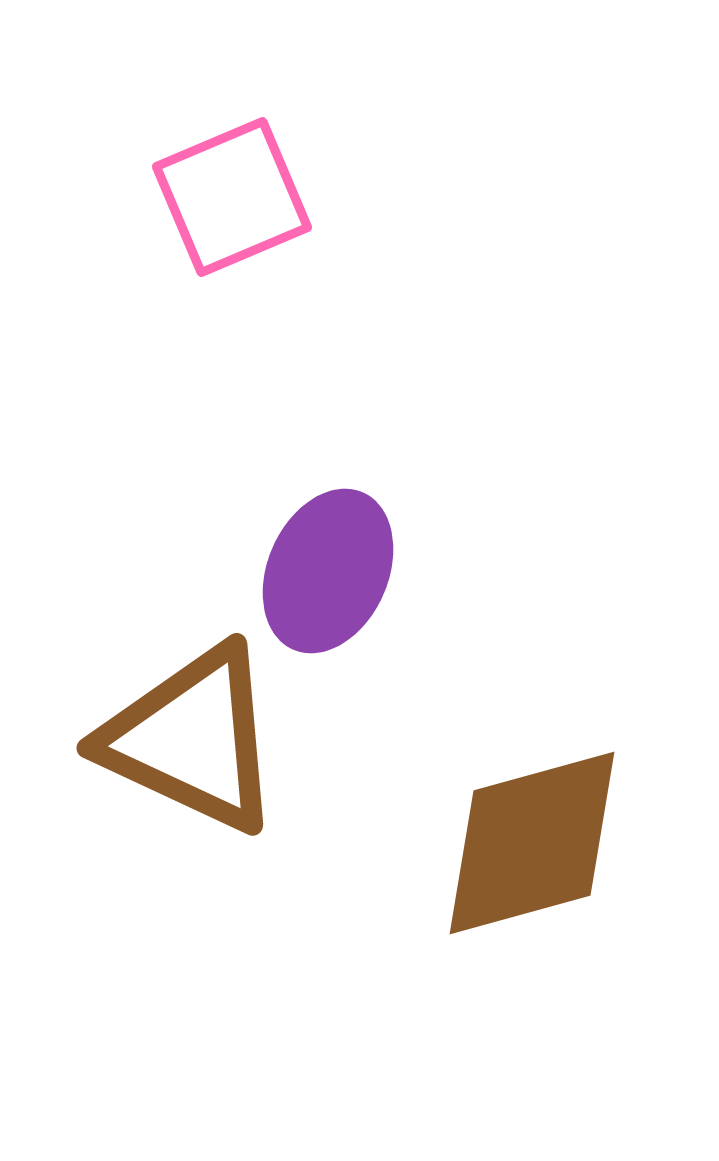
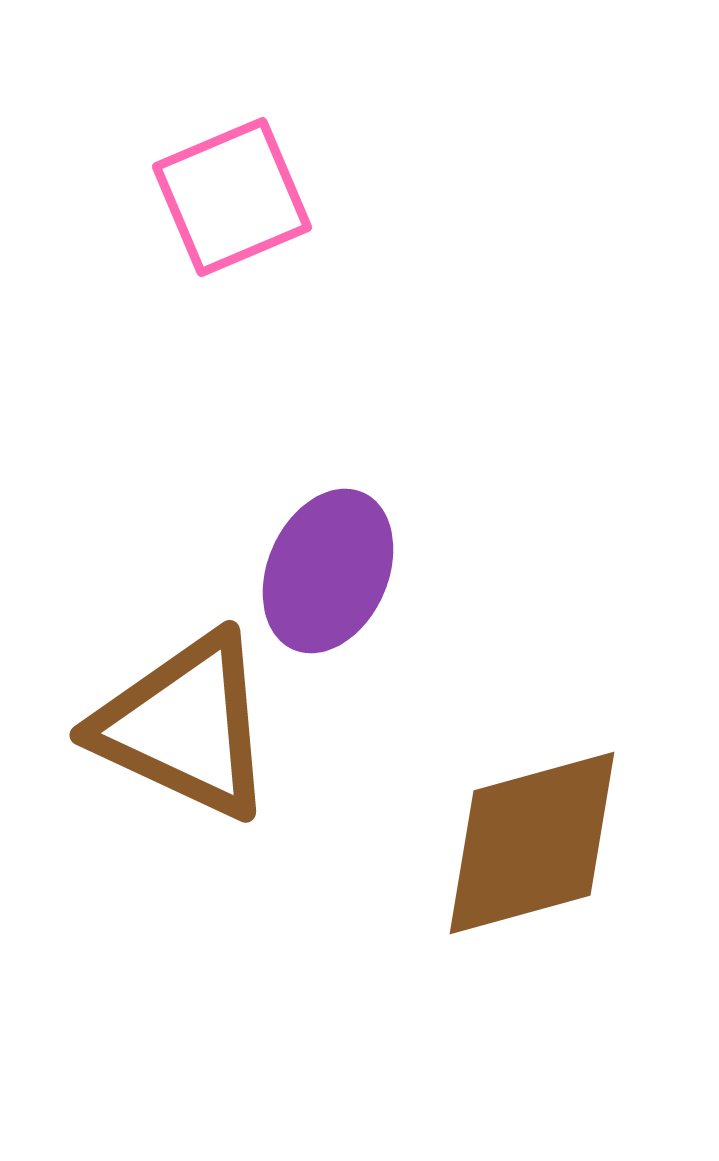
brown triangle: moved 7 px left, 13 px up
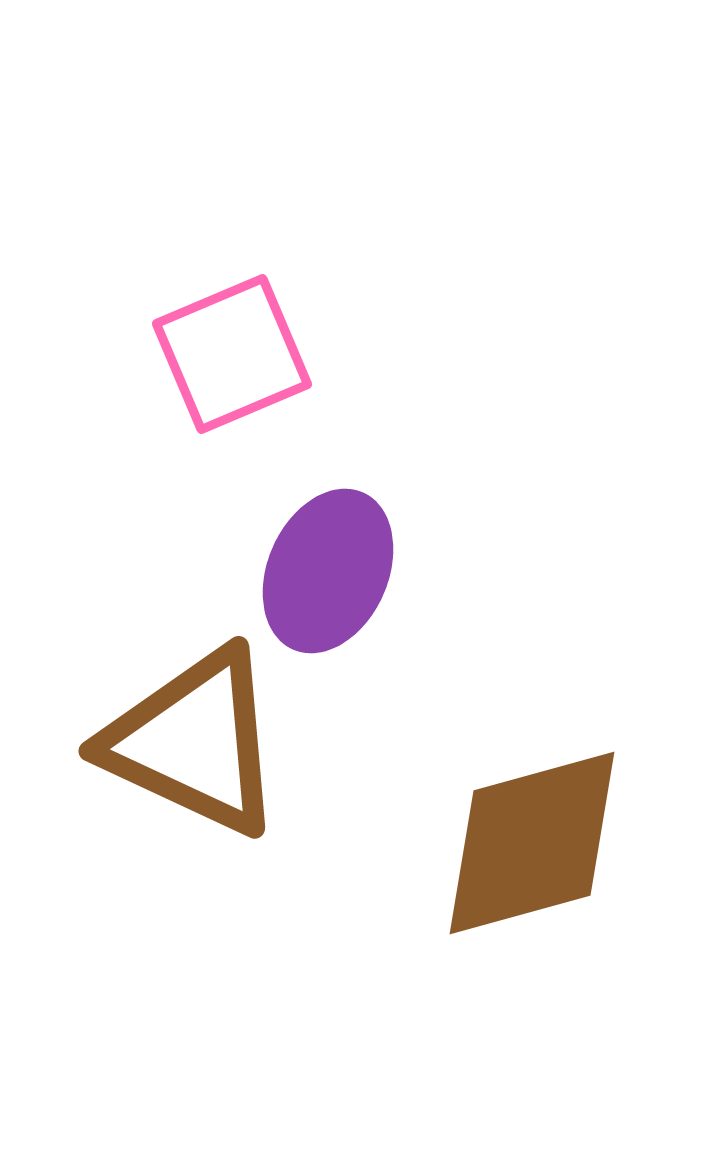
pink square: moved 157 px down
brown triangle: moved 9 px right, 16 px down
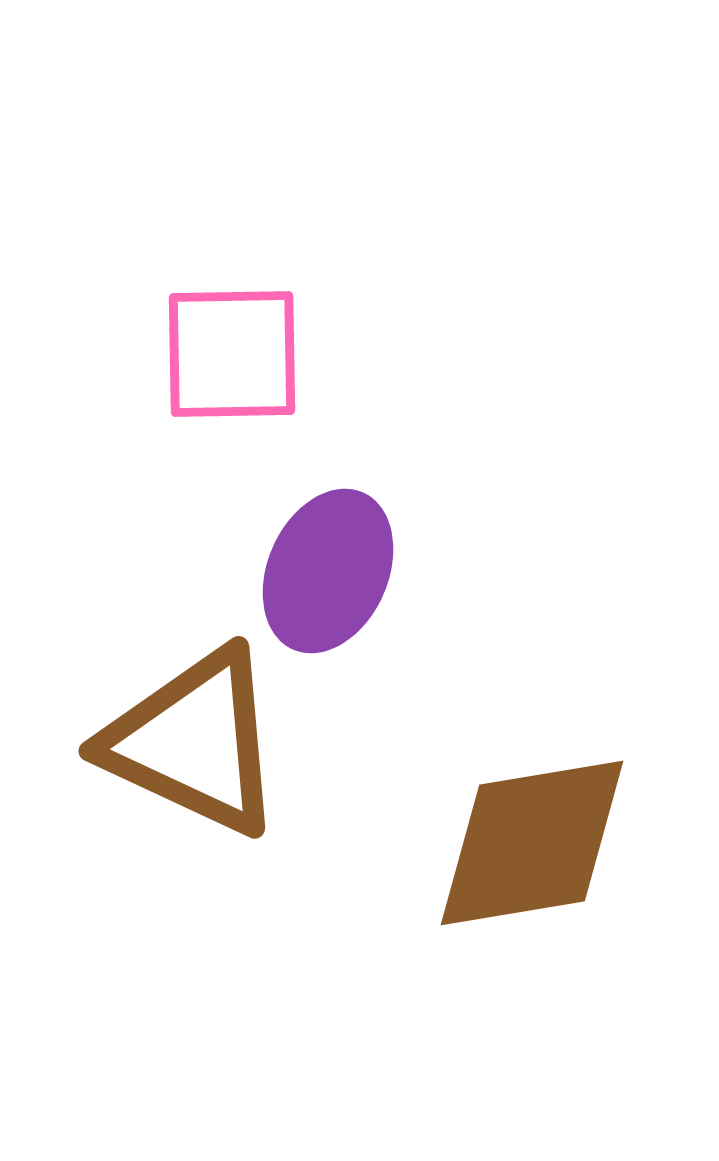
pink square: rotated 22 degrees clockwise
brown diamond: rotated 6 degrees clockwise
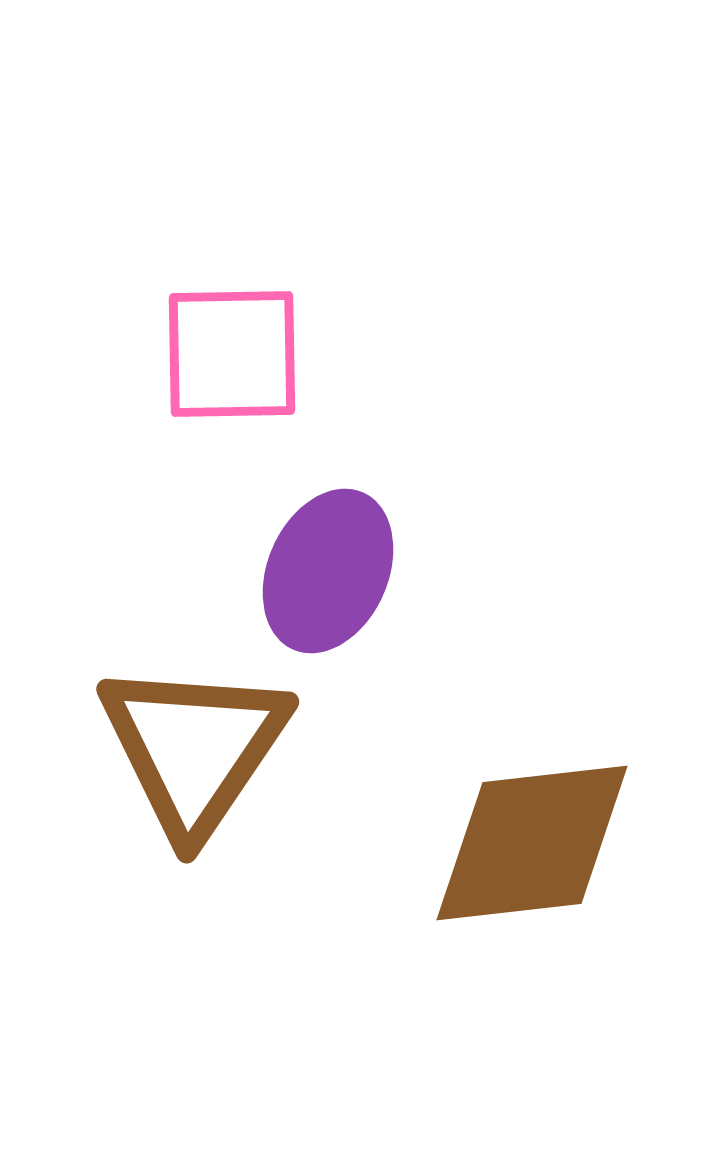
brown triangle: moved 6 px down; rotated 39 degrees clockwise
brown diamond: rotated 3 degrees clockwise
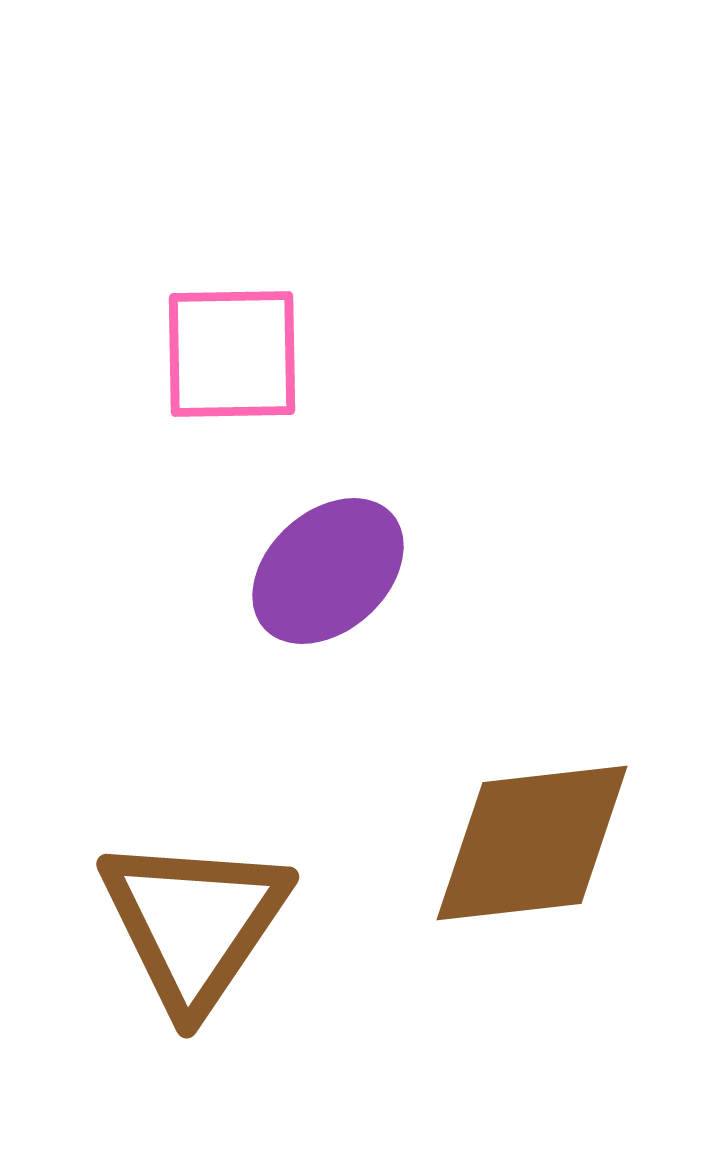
purple ellipse: rotated 24 degrees clockwise
brown triangle: moved 175 px down
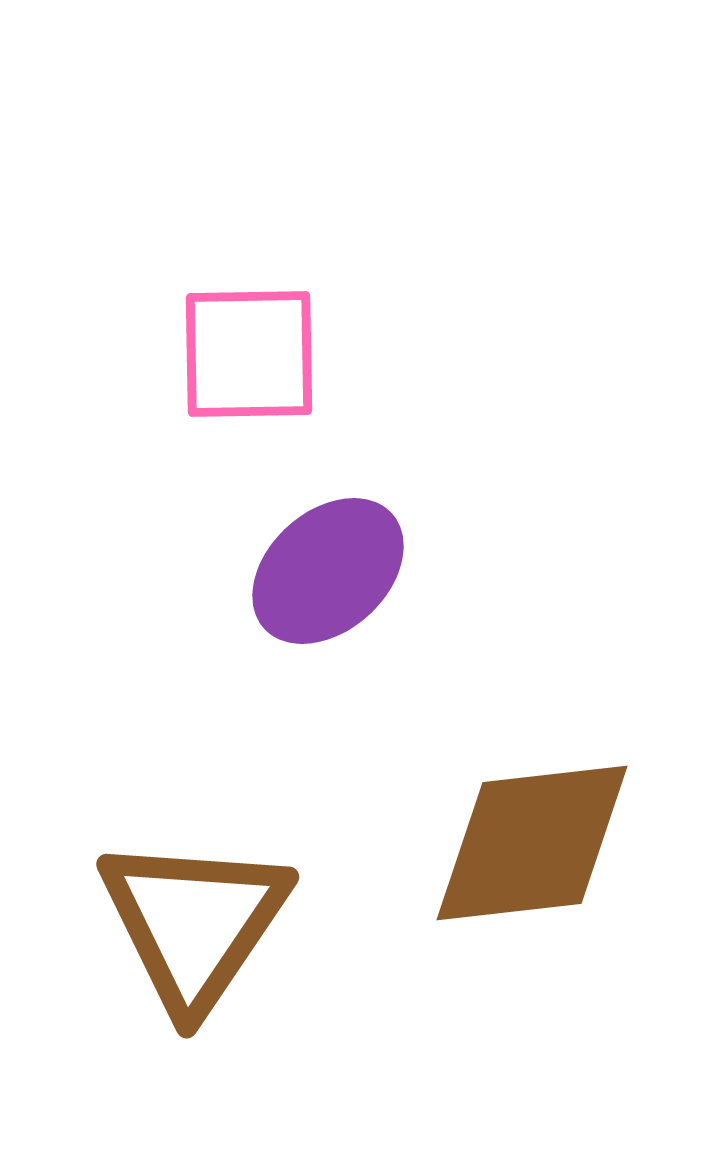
pink square: moved 17 px right
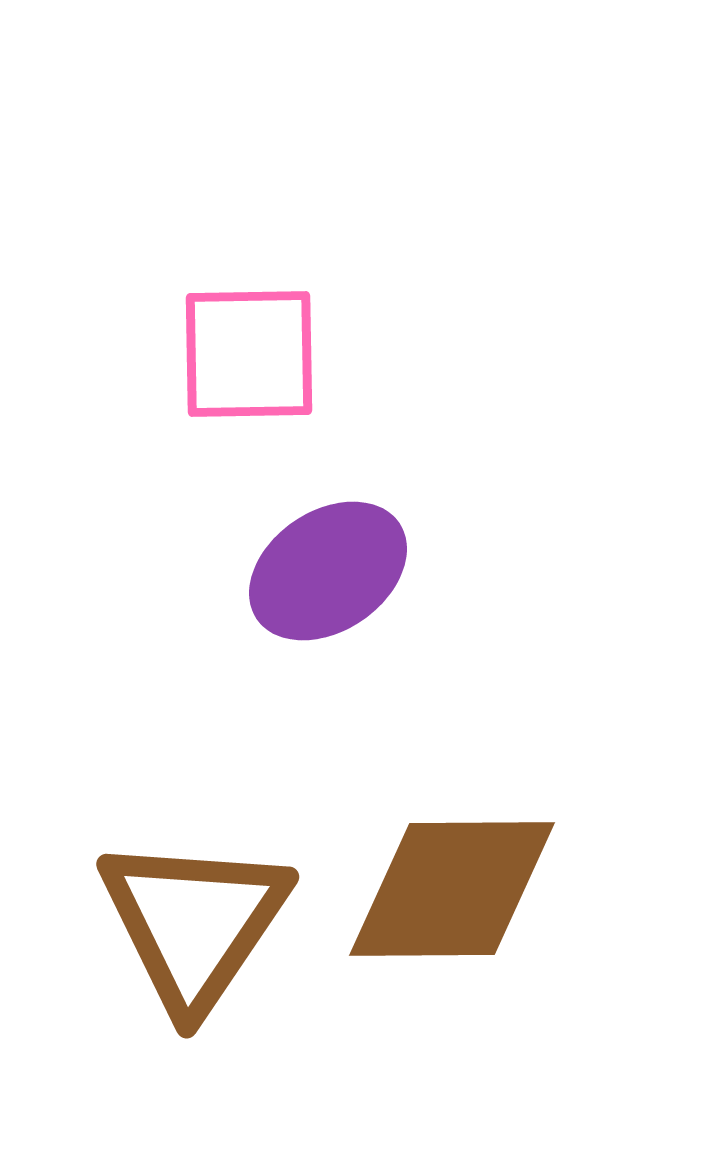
purple ellipse: rotated 8 degrees clockwise
brown diamond: moved 80 px left, 46 px down; rotated 6 degrees clockwise
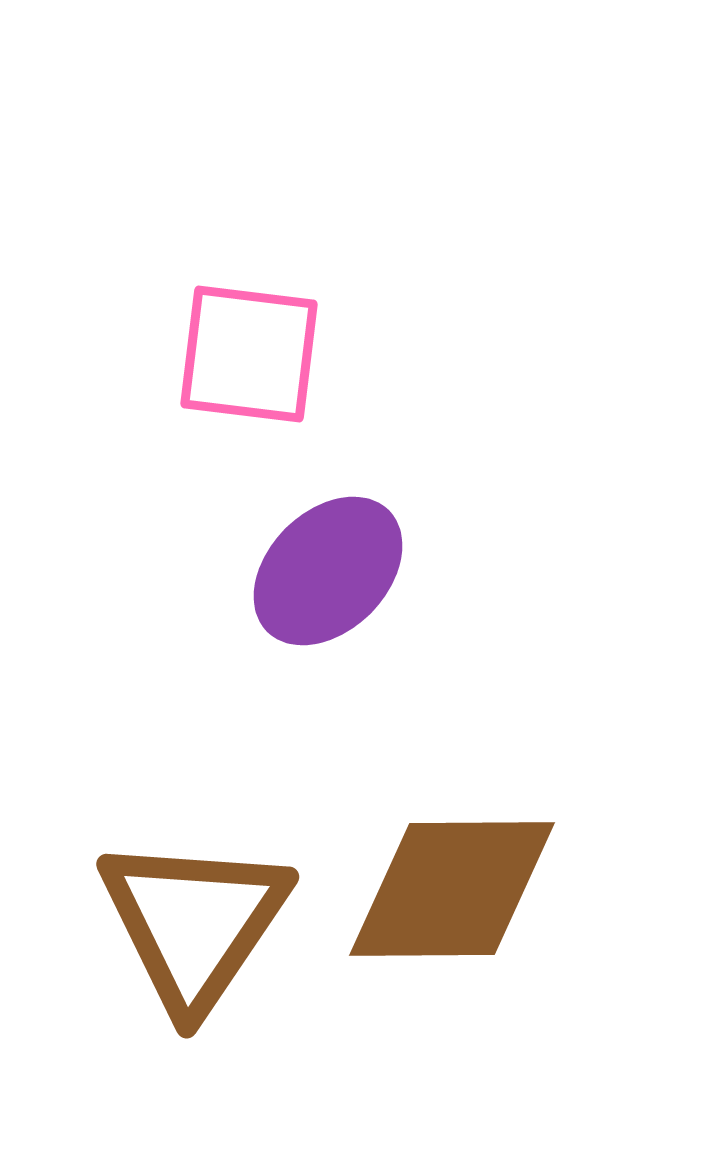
pink square: rotated 8 degrees clockwise
purple ellipse: rotated 11 degrees counterclockwise
